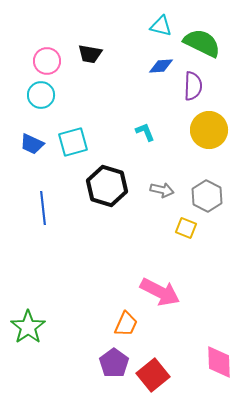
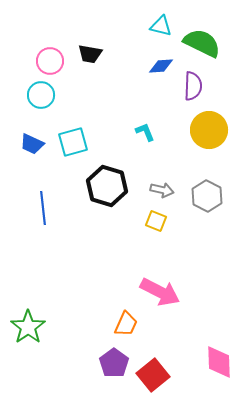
pink circle: moved 3 px right
yellow square: moved 30 px left, 7 px up
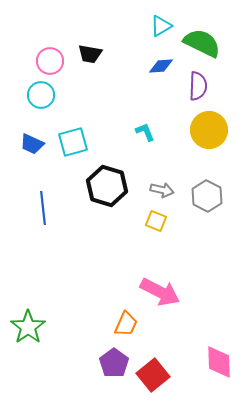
cyan triangle: rotated 45 degrees counterclockwise
purple semicircle: moved 5 px right
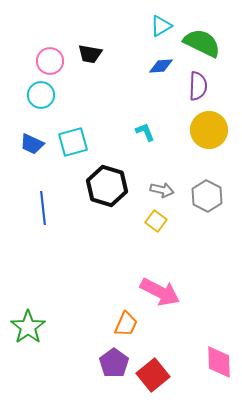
yellow square: rotated 15 degrees clockwise
